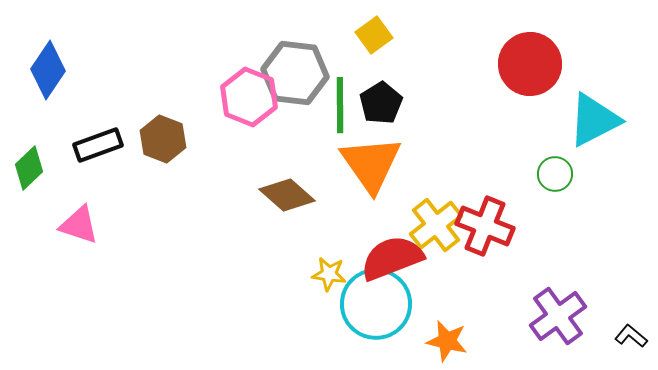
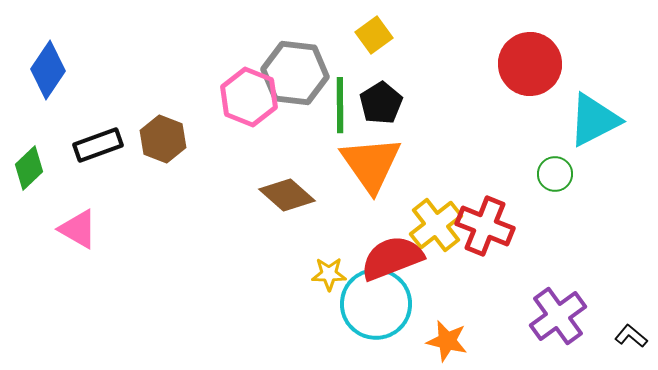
pink triangle: moved 1 px left, 4 px down; rotated 12 degrees clockwise
yellow star: rotated 8 degrees counterclockwise
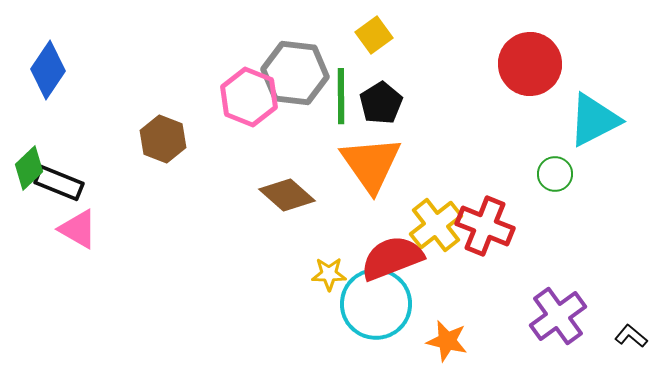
green line: moved 1 px right, 9 px up
black rectangle: moved 39 px left, 38 px down; rotated 42 degrees clockwise
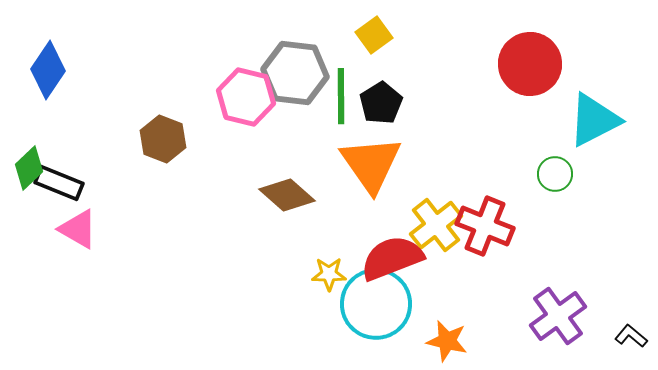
pink hexagon: moved 3 px left; rotated 8 degrees counterclockwise
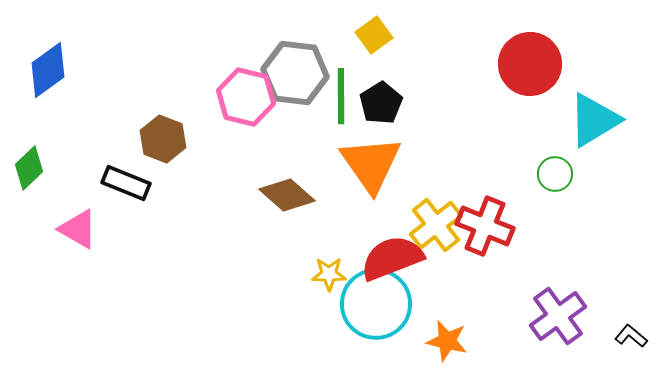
blue diamond: rotated 20 degrees clockwise
cyan triangle: rotated 4 degrees counterclockwise
black rectangle: moved 67 px right
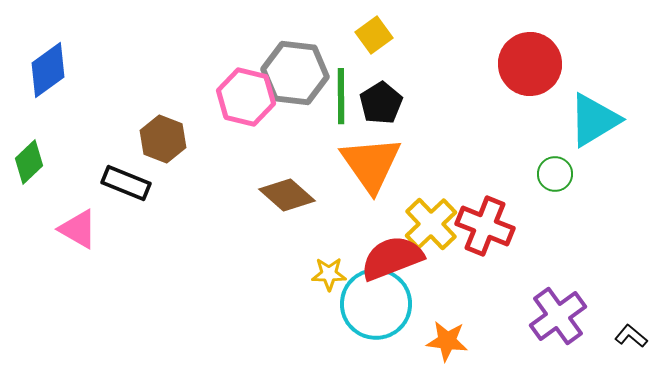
green diamond: moved 6 px up
yellow cross: moved 5 px left, 1 px up; rotated 6 degrees counterclockwise
orange star: rotated 6 degrees counterclockwise
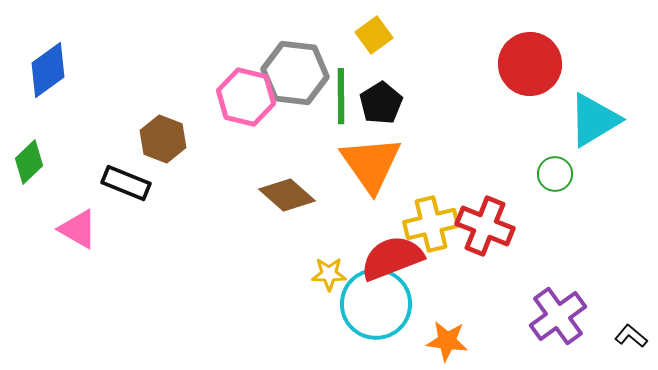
yellow cross: rotated 30 degrees clockwise
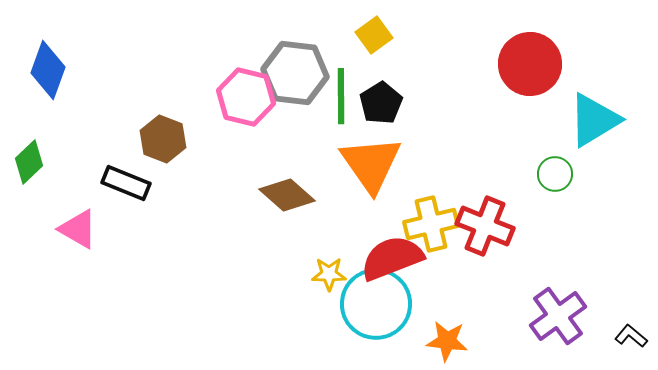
blue diamond: rotated 34 degrees counterclockwise
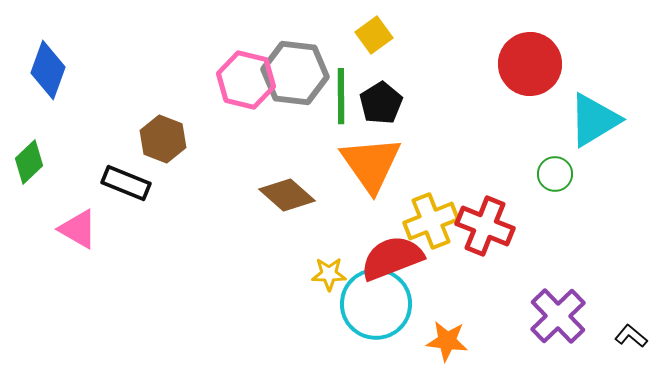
pink hexagon: moved 17 px up
yellow cross: moved 3 px up; rotated 8 degrees counterclockwise
purple cross: rotated 8 degrees counterclockwise
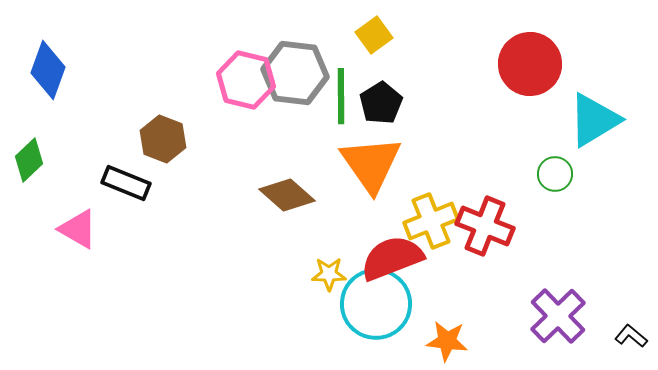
green diamond: moved 2 px up
